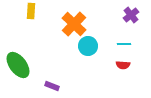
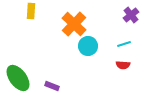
cyan line: rotated 16 degrees counterclockwise
green ellipse: moved 13 px down
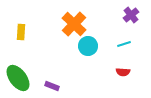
yellow rectangle: moved 10 px left, 21 px down
red semicircle: moved 7 px down
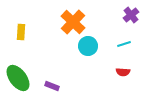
orange cross: moved 1 px left, 2 px up
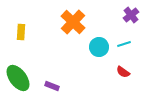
cyan circle: moved 11 px right, 1 px down
red semicircle: rotated 32 degrees clockwise
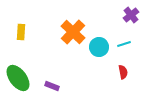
orange cross: moved 10 px down
red semicircle: rotated 136 degrees counterclockwise
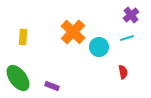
yellow rectangle: moved 2 px right, 5 px down
cyan line: moved 3 px right, 6 px up
